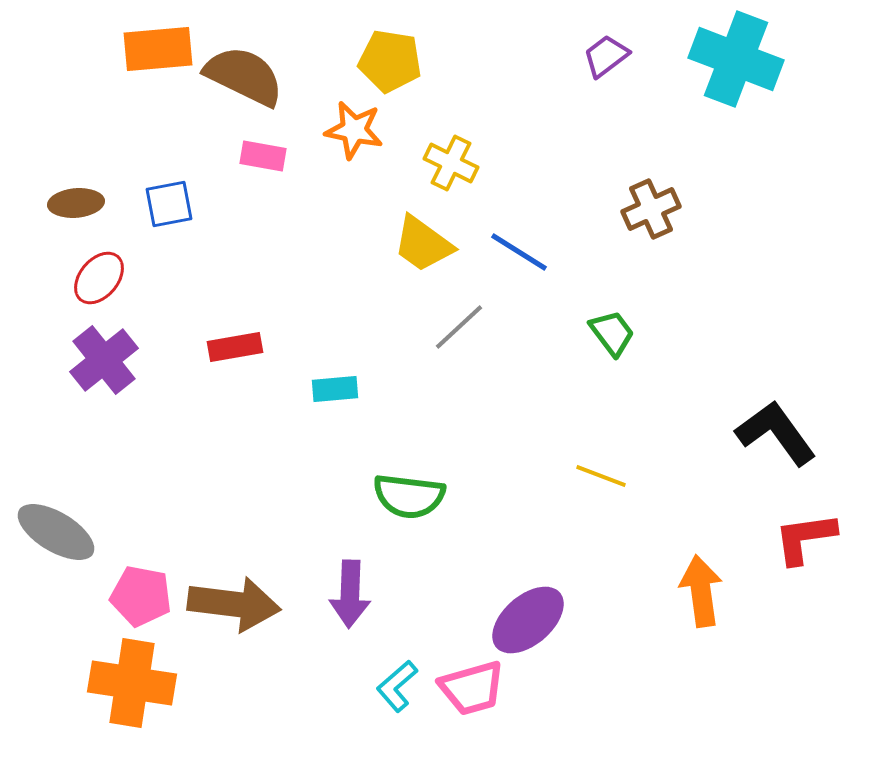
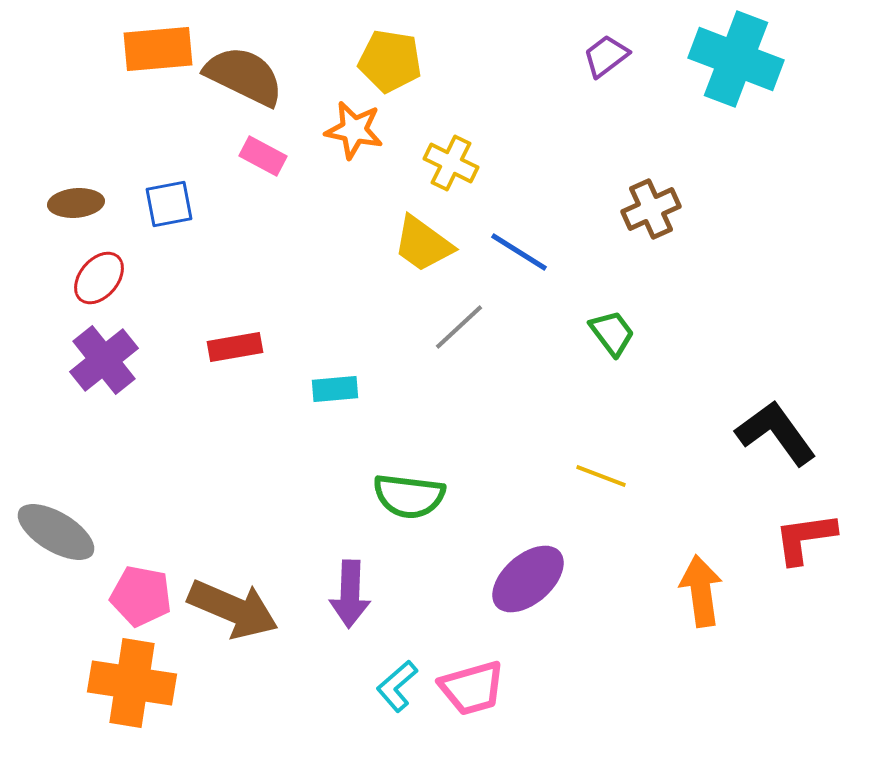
pink rectangle: rotated 18 degrees clockwise
brown arrow: moved 1 px left, 5 px down; rotated 16 degrees clockwise
purple ellipse: moved 41 px up
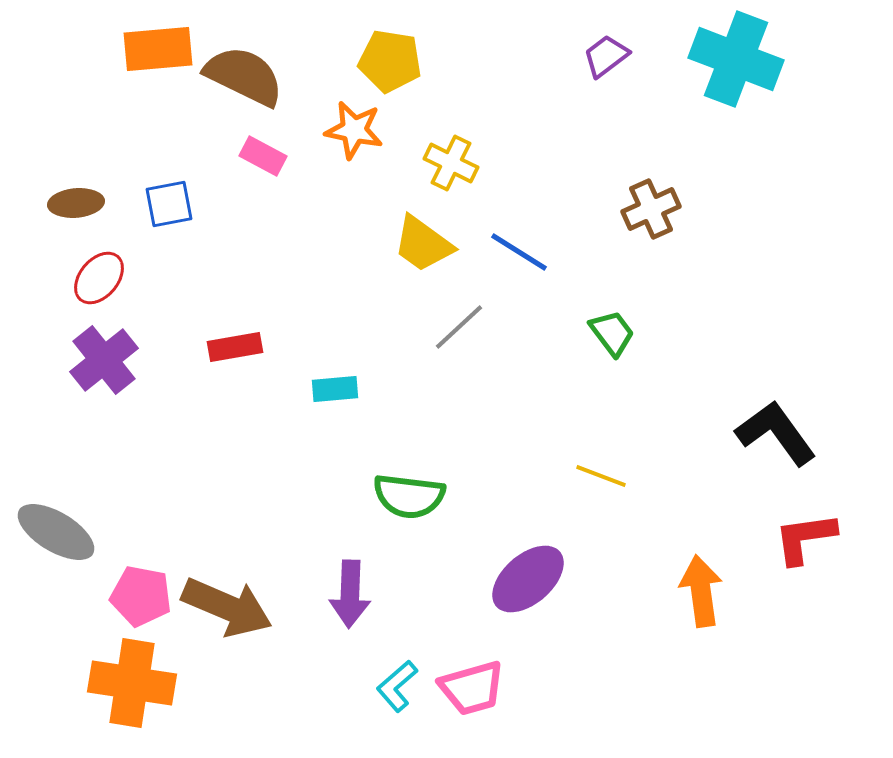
brown arrow: moved 6 px left, 2 px up
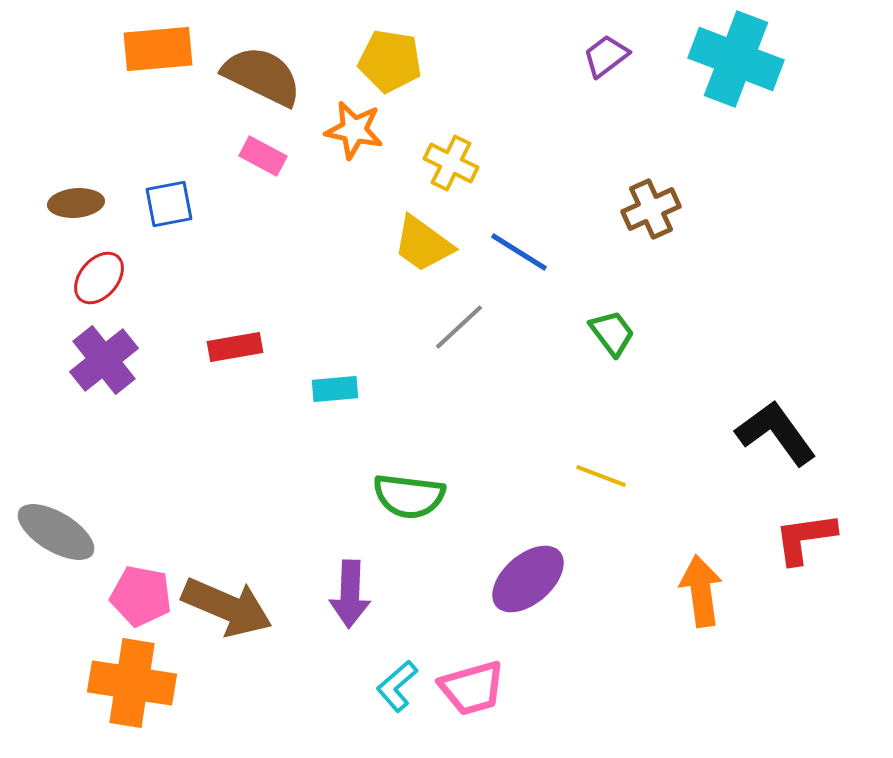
brown semicircle: moved 18 px right
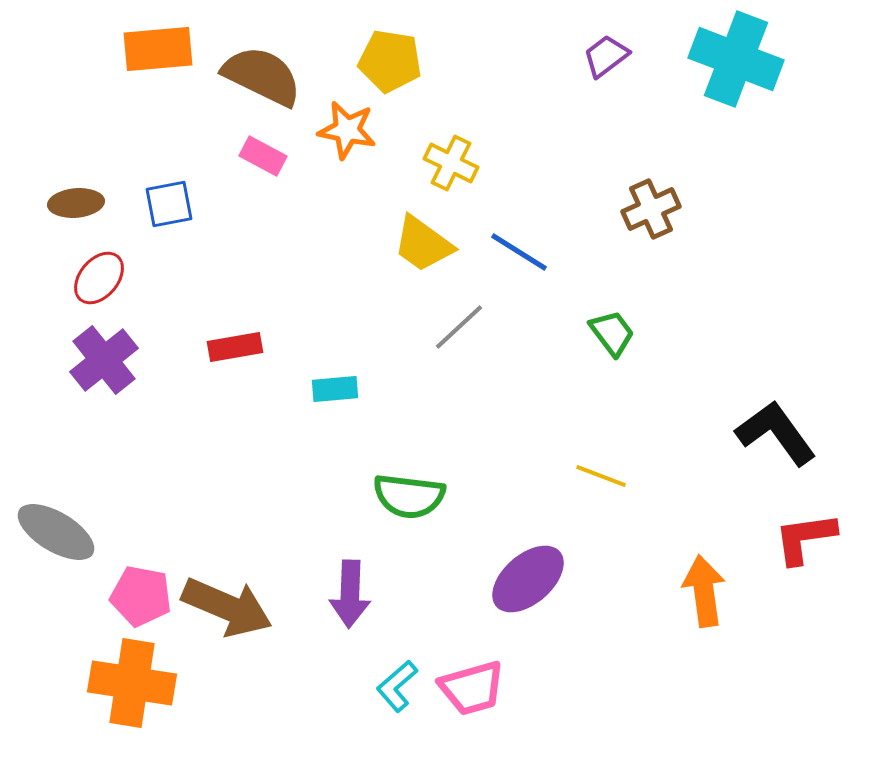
orange star: moved 7 px left
orange arrow: moved 3 px right
